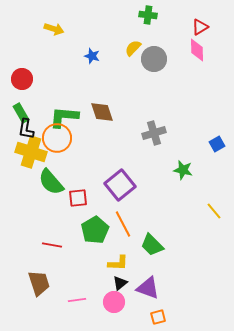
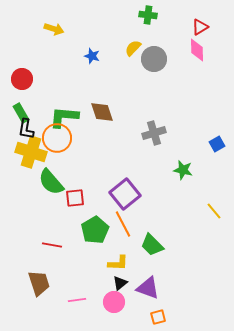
purple square: moved 5 px right, 9 px down
red square: moved 3 px left
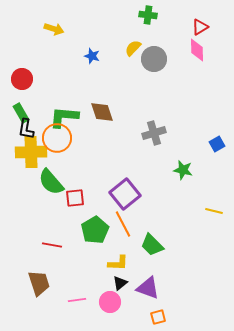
yellow cross: rotated 20 degrees counterclockwise
yellow line: rotated 36 degrees counterclockwise
pink circle: moved 4 px left
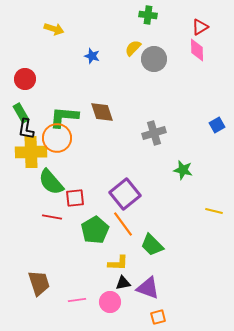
red circle: moved 3 px right
blue square: moved 19 px up
orange line: rotated 8 degrees counterclockwise
red line: moved 28 px up
black triangle: moved 3 px right; rotated 28 degrees clockwise
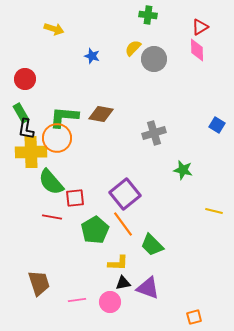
brown diamond: moved 1 px left, 2 px down; rotated 60 degrees counterclockwise
blue square: rotated 28 degrees counterclockwise
orange square: moved 36 px right
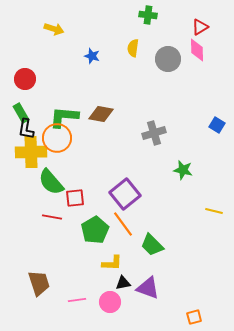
yellow semicircle: rotated 36 degrees counterclockwise
gray circle: moved 14 px right
yellow L-shape: moved 6 px left
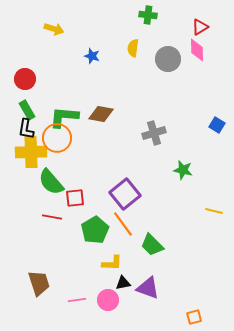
green rectangle: moved 6 px right, 3 px up
pink circle: moved 2 px left, 2 px up
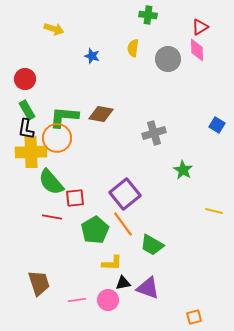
green star: rotated 18 degrees clockwise
green trapezoid: rotated 15 degrees counterclockwise
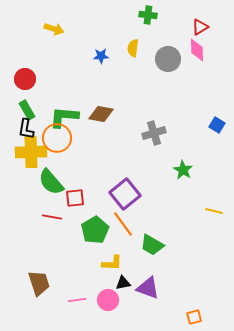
blue star: moved 9 px right; rotated 21 degrees counterclockwise
